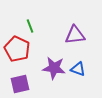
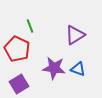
purple triangle: rotated 25 degrees counterclockwise
purple square: moved 1 px left; rotated 18 degrees counterclockwise
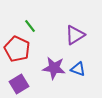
green line: rotated 16 degrees counterclockwise
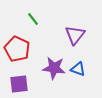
green line: moved 3 px right, 7 px up
purple triangle: rotated 20 degrees counterclockwise
purple square: rotated 24 degrees clockwise
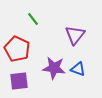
purple square: moved 3 px up
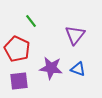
green line: moved 2 px left, 2 px down
purple star: moved 3 px left
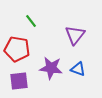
red pentagon: rotated 15 degrees counterclockwise
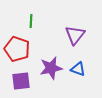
green line: rotated 40 degrees clockwise
red pentagon: rotated 10 degrees clockwise
purple star: rotated 20 degrees counterclockwise
purple square: moved 2 px right
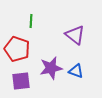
purple triangle: rotated 30 degrees counterclockwise
blue triangle: moved 2 px left, 2 px down
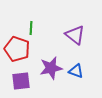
green line: moved 7 px down
